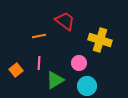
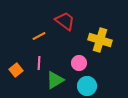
orange line: rotated 16 degrees counterclockwise
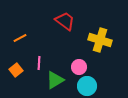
orange line: moved 19 px left, 2 px down
pink circle: moved 4 px down
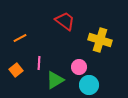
cyan circle: moved 2 px right, 1 px up
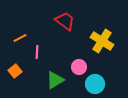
yellow cross: moved 2 px right, 1 px down; rotated 15 degrees clockwise
pink line: moved 2 px left, 11 px up
orange square: moved 1 px left, 1 px down
cyan circle: moved 6 px right, 1 px up
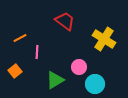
yellow cross: moved 2 px right, 2 px up
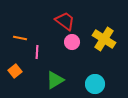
orange line: rotated 40 degrees clockwise
pink circle: moved 7 px left, 25 px up
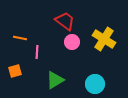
orange square: rotated 24 degrees clockwise
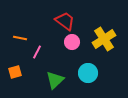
yellow cross: rotated 25 degrees clockwise
pink line: rotated 24 degrees clockwise
orange square: moved 1 px down
green triangle: rotated 12 degrees counterclockwise
cyan circle: moved 7 px left, 11 px up
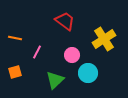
orange line: moved 5 px left
pink circle: moved 13 px down
